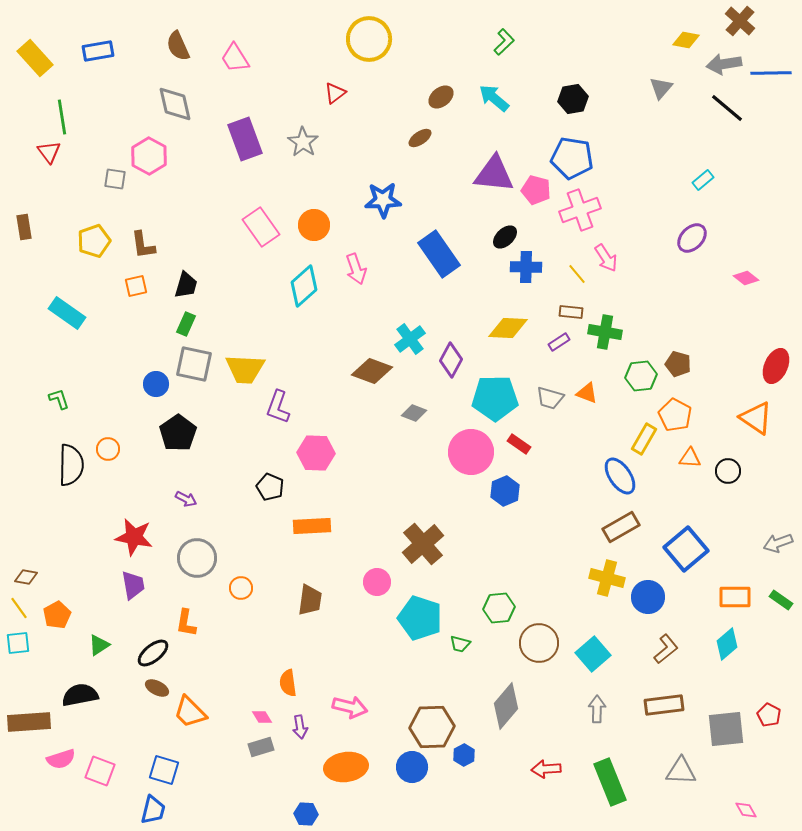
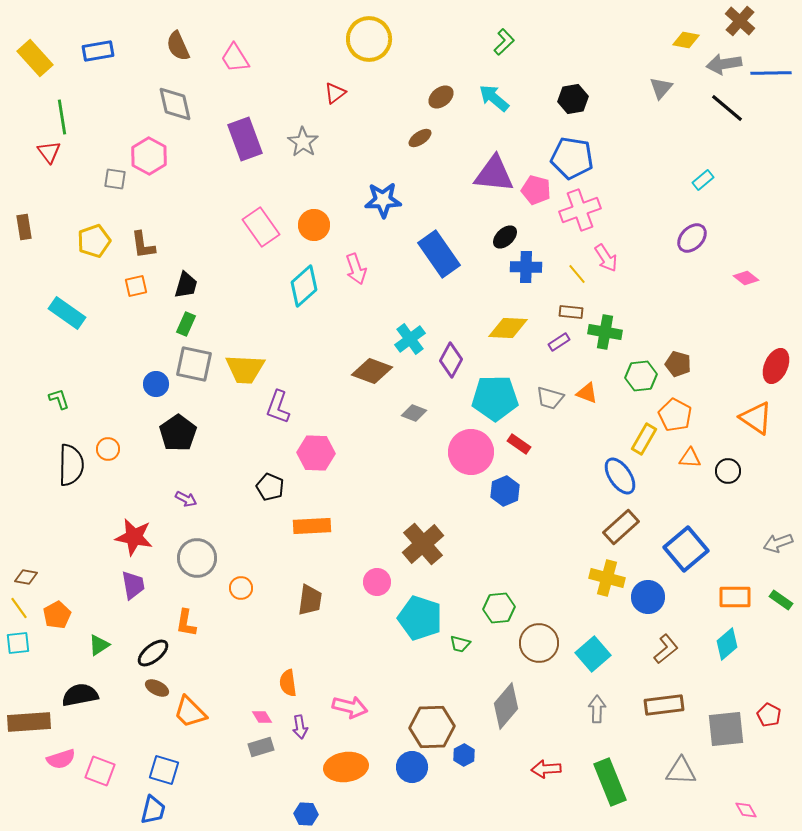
brown rectangle at (621, 527): rotated 12 degrees counterclockwise
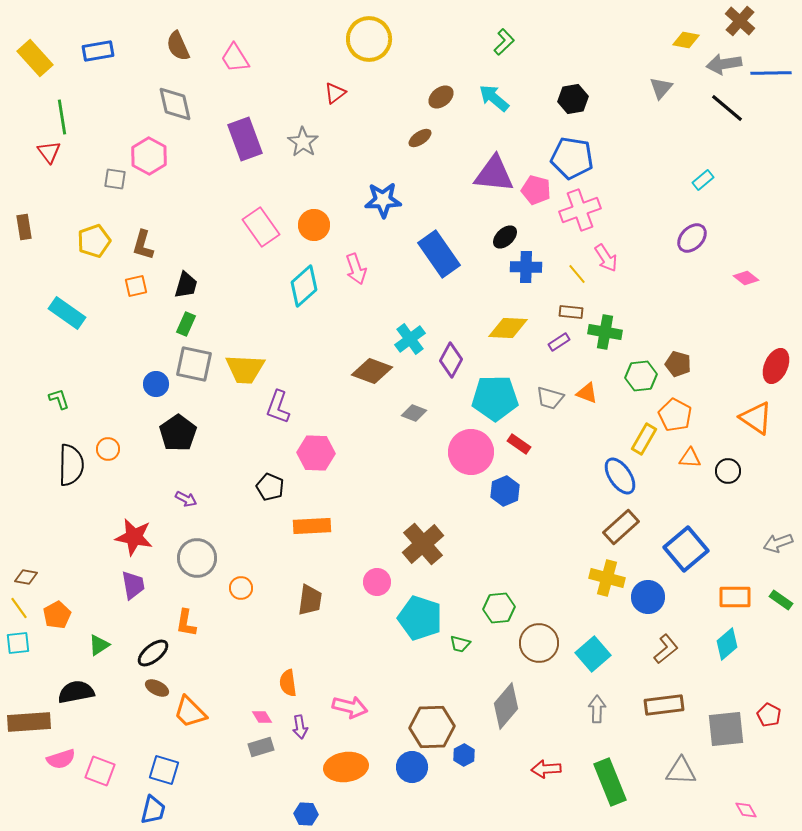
brown L-shape at (143, 245): rotated 24 degrees clockwise
black semicircle at (80, 695): moved 4 px left, 3 px up
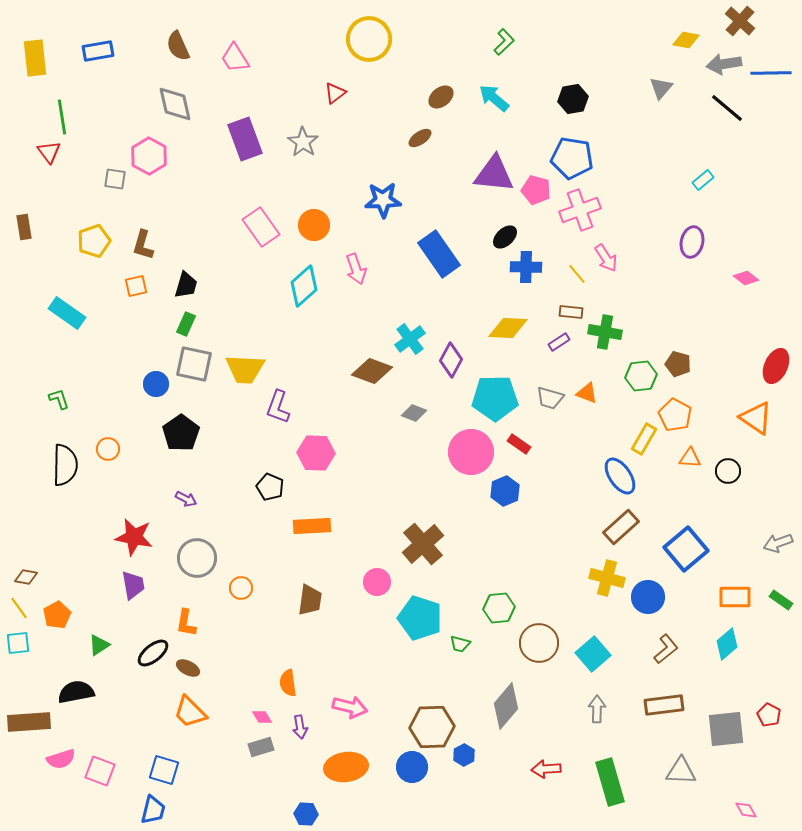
yellow rectangle at (35, 58): rotated 36 degrees clockwise
purple ellipse at (692, 238): moved 4 px down; rotated 32 degrees counterclockwise
black pentagon at (178, 433): moved 3 px right
black semicircle at (71, 465): moved 6 px left
brown ellipse at (157, 688): moved 31 px right, 20 px up
green rectangle at (610, 782): rotated 6 degrees clockwise
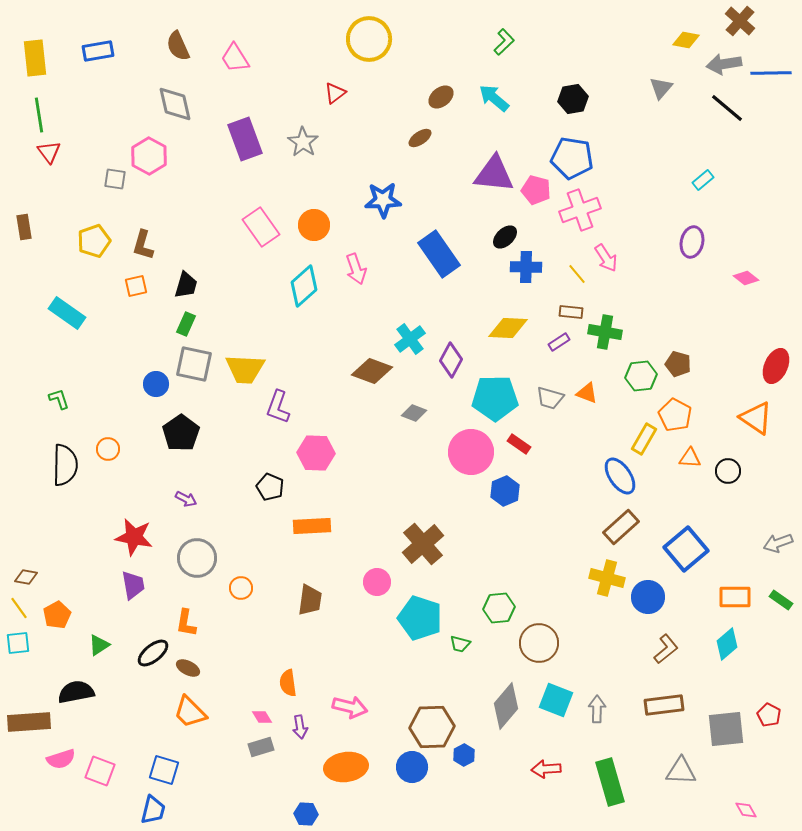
green line at (62, 117): moved 23 px left, 2 px up
cyan square at (593, 654): moved 37 px left, 46 px down; rotated 28 degrees counterclockwise
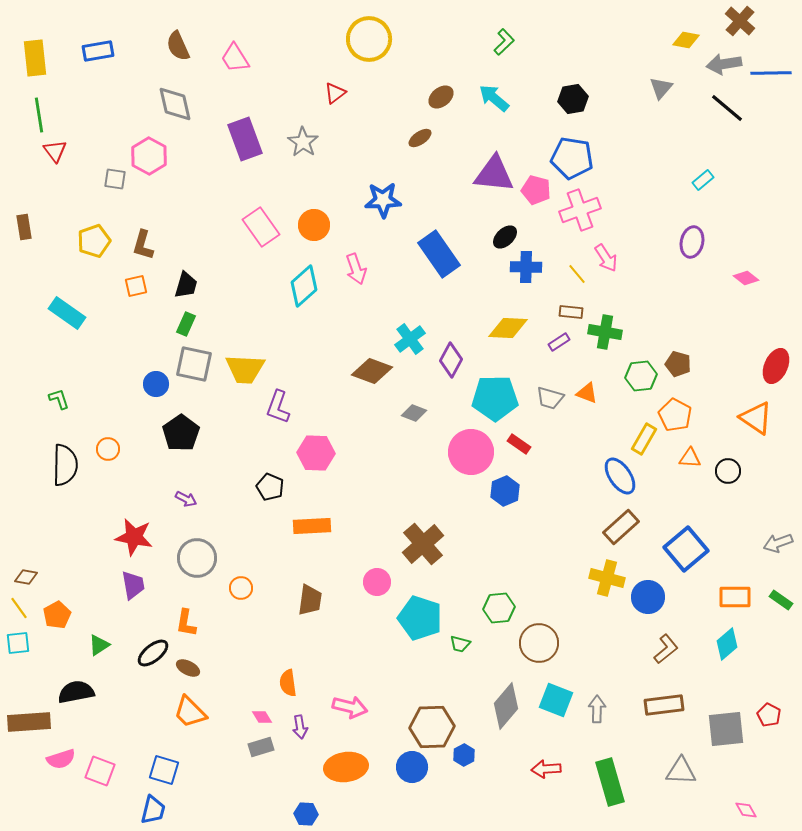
red triangle at (49, 152): moved 6 px right, 1 px up
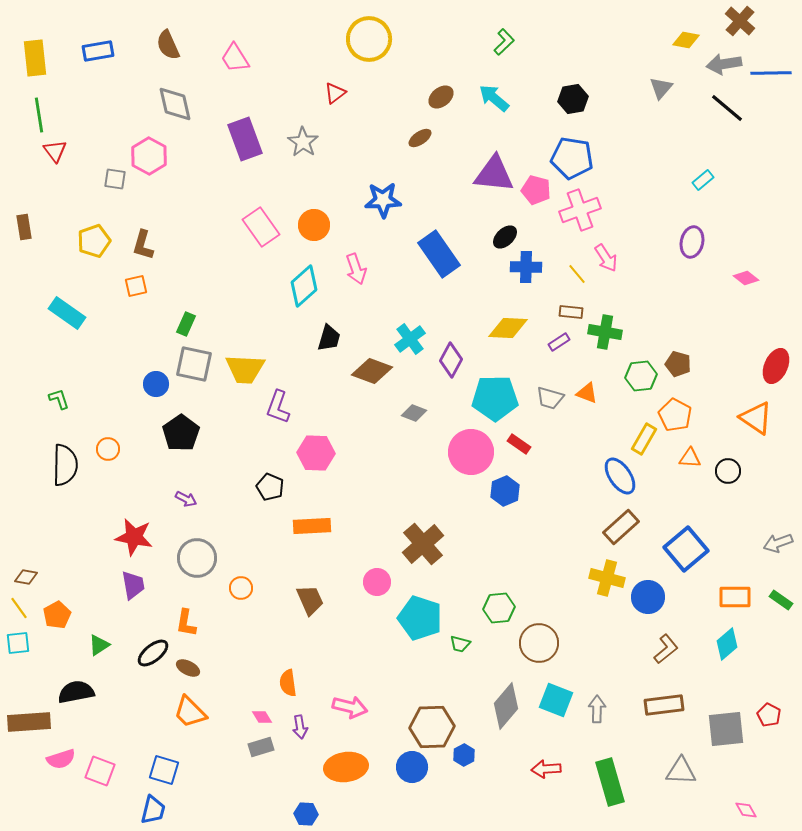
brown semicircle at (178, 46): moved 10 px left, 1 px up
black trapezoid at (186, 285): moved 143 px right, 53 px down
brown trapezoid at (310, 600): rotated 32 degrees counterclockwise
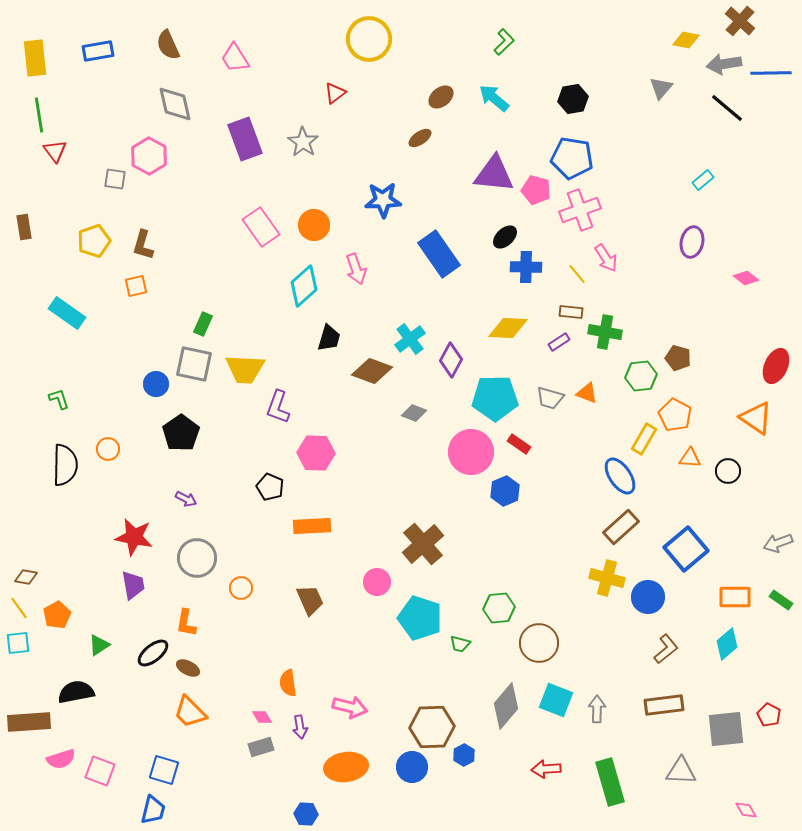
green rectangle at (186, 324): moved 17 px right
brown pentagon at (678, 364): moved 6 px up
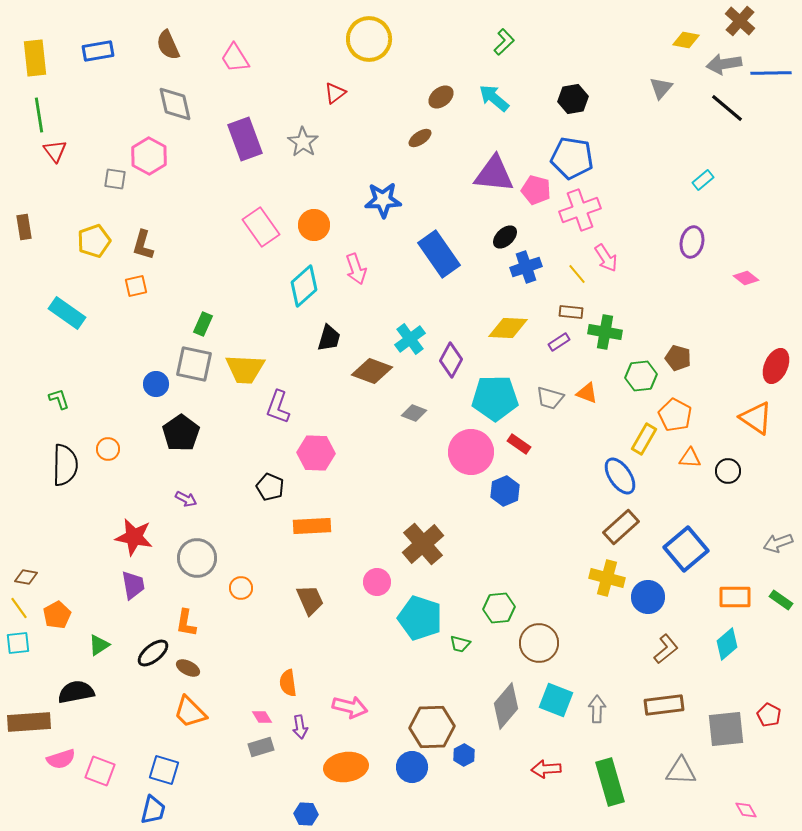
blue cross at (526, 267): rotated 20 degrees counterclockwise
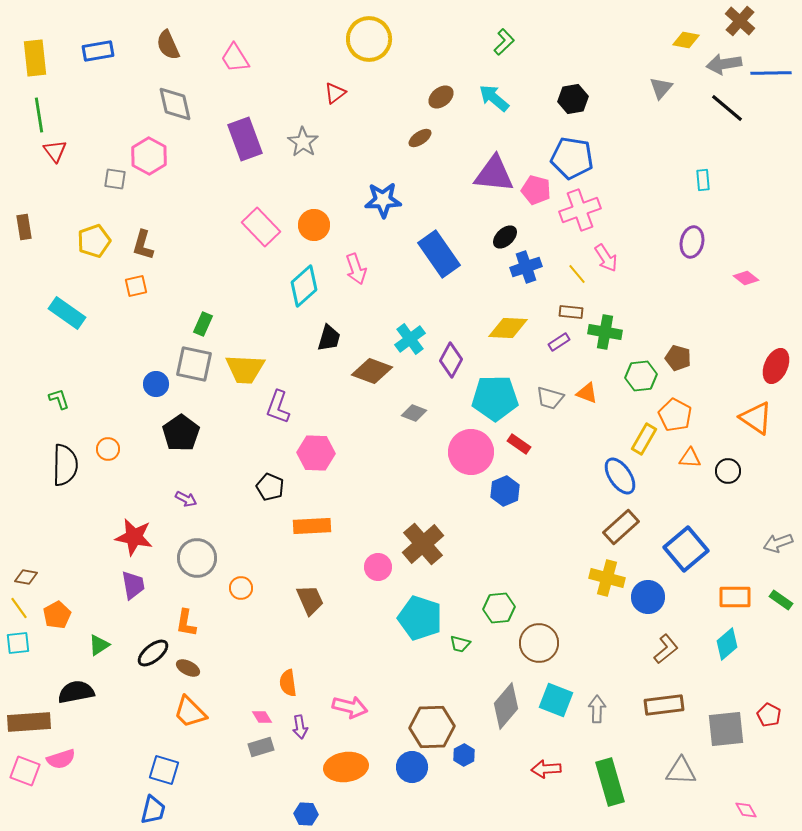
cyan rectangle at (703, 180): rotated 55 degrees counterclockwise
pink rectangle at (261, 227): rotated 9 degrees counterclockwise
pink circle at (377, 582): moved 1 px right, 15 px up
pink square at (100, 771): moved 75 px left
